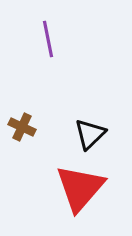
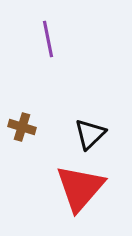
brown cross: rotated 8 degrees counterclockwise
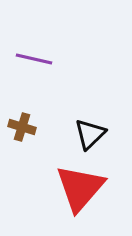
purple line: moved 14 px left, 20 px down; rotated 66 degrees counterclockwise
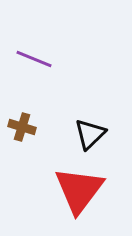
purple line: rotated 9 degrees clockwise
red triangle: moved 1 px left, 2 px down; rotated 4 degrees counterclockwise
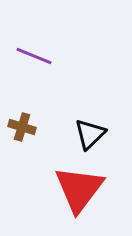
purple line: moved 3 px up
red triangle: moved 1 px up
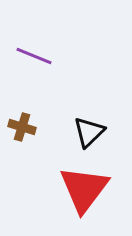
black triangle: moved 1 px left, 2 px up
red triangle: moved 5 px right
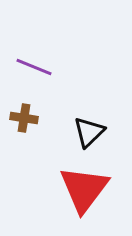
purple line: moved 11 px down
brown cross: moved 2 px right, 9 px up; rotated 8 degrees counterclockwise
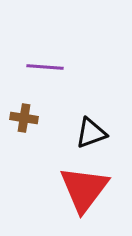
purple line: moved 11 px right; rotated 18 degrees counterclockwise
black triangle: moved 2 px right, 1 px down; rotated 24 degrees clockwise
